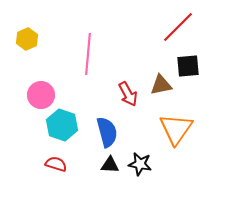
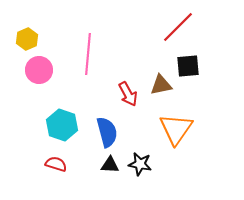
pink circle: moved 2 px left, 25 px up
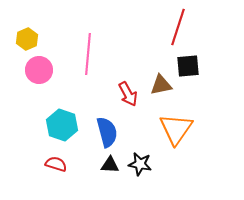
red line: rotated 27 degrees counterclockwise
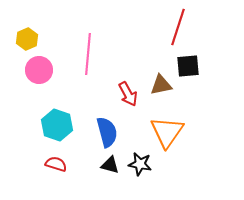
cyan hexagon: moved 5 px left
orange triangle: moved 9 px left, 3 px down
black triangle: rotated 12 degrees clockwise
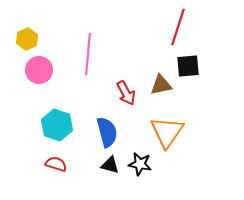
red arrow: moved 2 px left, 1 px up
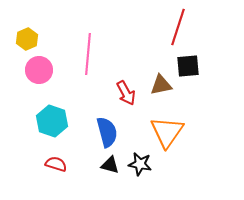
cyan hexagon: moved 5 px left, 4 px up
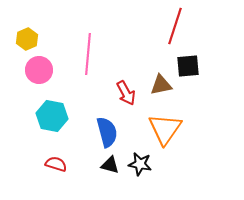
red line: moved 3 px left, 1 px up
cyan hexagon: moved 5 px up; rotated 8 degrees counterclockwise
orange triangle: moved 2 px left, 3 px up
